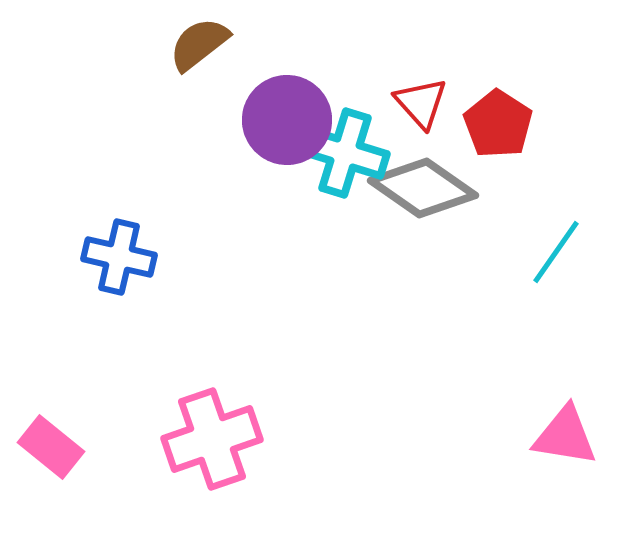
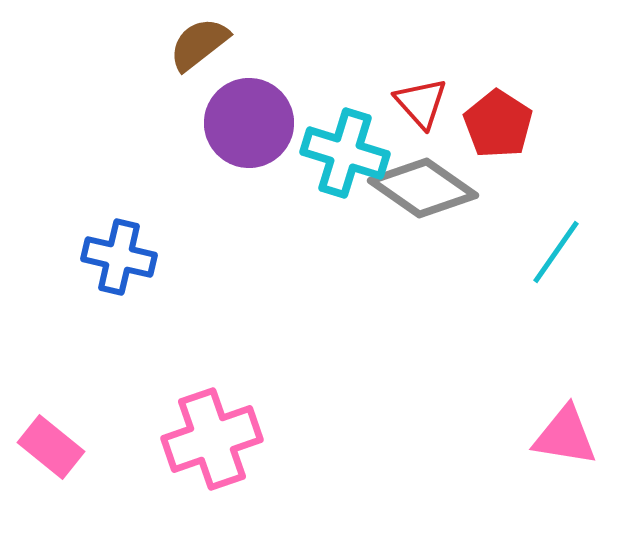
purple circle: moved 38 px left, 3 px down
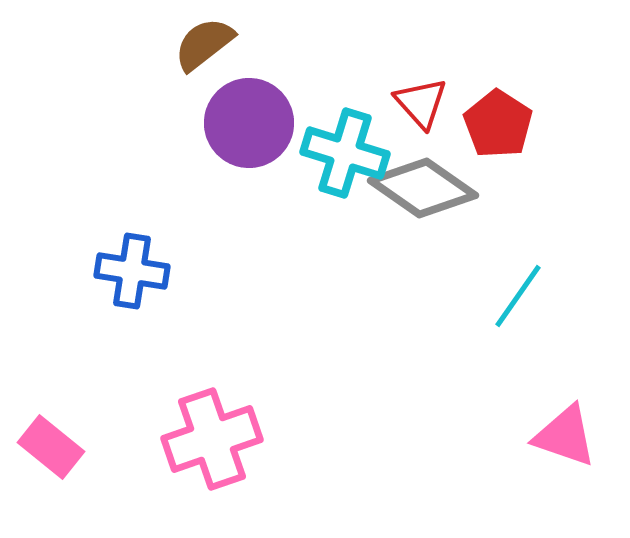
brown semicircle: moved 5 px right
cyan line: moved 38 px left, 44 px down
blue cross: moved 13 px right, 14 px down; rotated 4 degrees counterclockwise
pink triangle: rotated 10 degrees clockwise
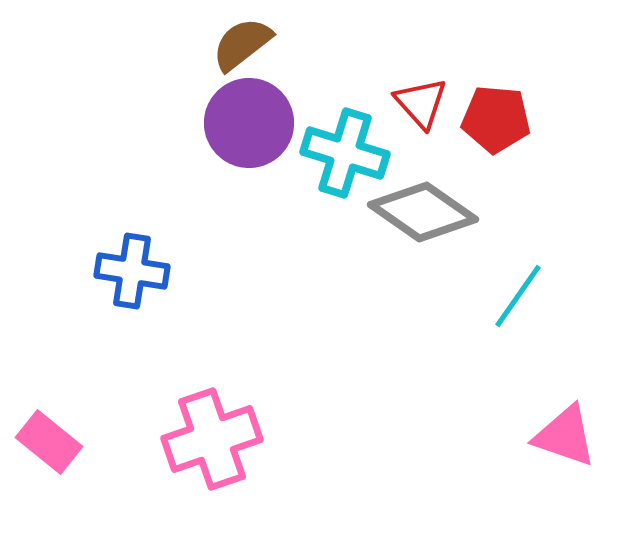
brown semicircle: moved 38 px right
red pentagon: moved 2 px left, 5 px up; rotated 28 degrees counterclockwise
gray diamond: moved 24 px down
pink rectangle: moved 2 px left, 5 px up
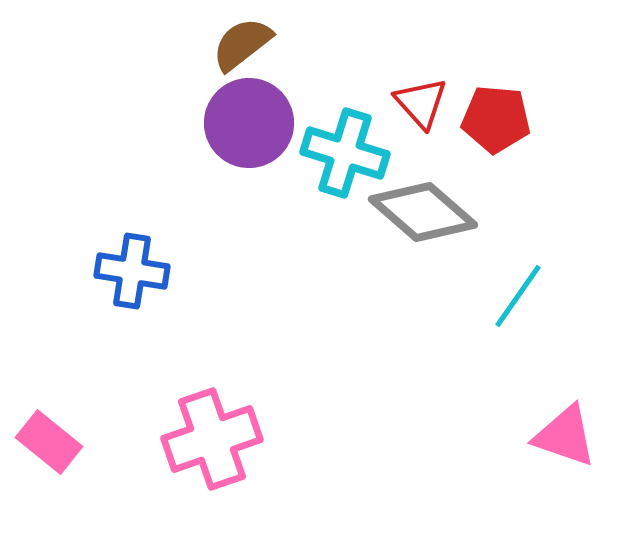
gray diamond: rotated 6 degrees clockwise
